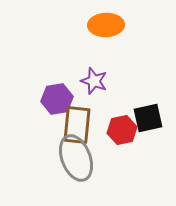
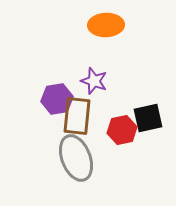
brown rectangle: moved 9 px up
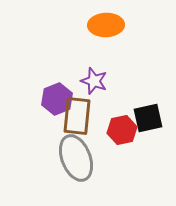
purple hexagon: rotated 12 degrees counterclockwise
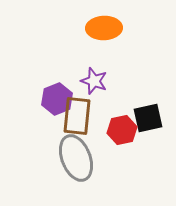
orange ellipse: moved 2 px left, 3 px down
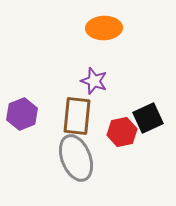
purple hexagon: moved 35 px left, 15 px down
black square: rotated 12 degrees counterclockwise
red hexagon: moved 2 px down
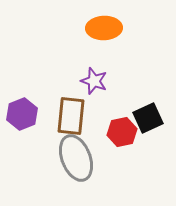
brown rectangle: moved 6 px left
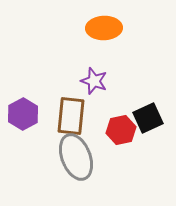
purple hexagon: moved 1 px right; rotated 8 degrees counterclockwise
red hexagon: moved 1 px left, 2 px up
gray ellipse: moved 1 px up
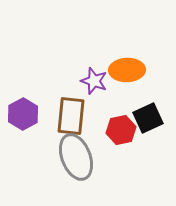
orange ellipse: moved 23 px right, 42 px down
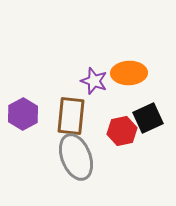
orange ellipse: moved 2 px right, 3 px down
red hexagon: moved 1 px right, 1 px down
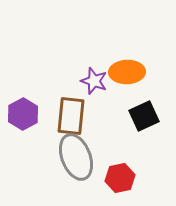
orange ellipse: moved 2 px left, 1 px up
black square: moved 4 px left, 2 px up
red hexagon: moved 2 px left, 47 px down
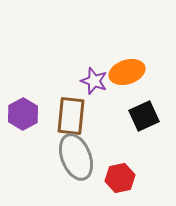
orange ellipse: rotated 16 degrees counterclockwise
